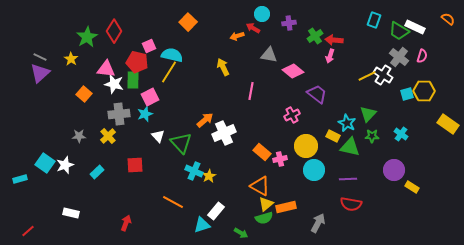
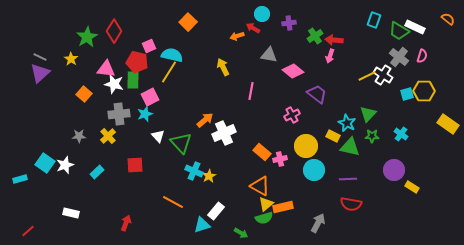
orange rectangle at (286, 207): moved 3 px left
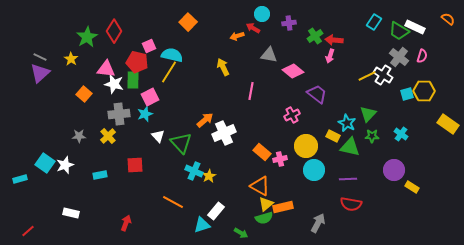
cyan rectangle at (374, 20): moved 2 px down; rotated 14 degrees clockwise
cyan rectangle at (97, 172): moved 3 px right, 3 px down; rotated 32 degrees clockwise
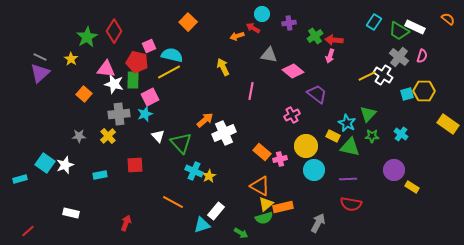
yellow line at (169, 72): rotated 30 degrees clockwise
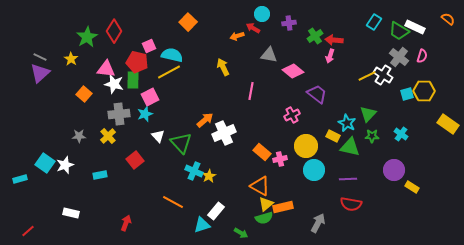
red square at (135, 165): moved 5 px up; rotated 36 degrees counterclockwise
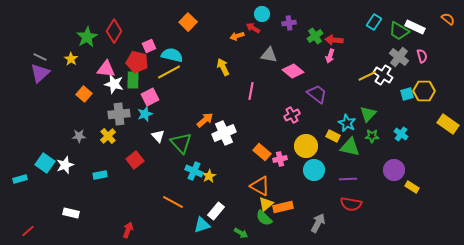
pink semicircle at (422, 56): rotated 32 degrees counterclockwise
green semicircle at (264, 218): rotated 60 degrees clockwise
red arrow at (126, 223): moved 2 px right, 7 px down
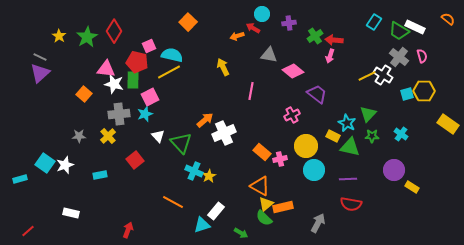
yellow star at (71, 59): moved 12 px left, 23 px up
